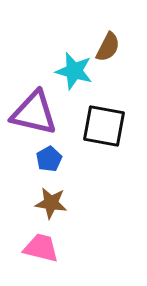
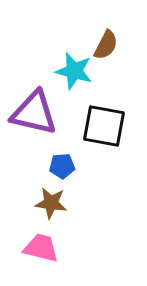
brown semicircle: moved 2 px left, 2 px up
blue pentagon: moved 13 px right, 7 px down; rotated 25 degrees clockwise
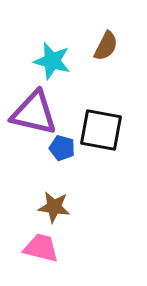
brown semicircle: moved 1 px down
cyan star: moved 22 px left, 10 px up
black square: moved 3 px left, 4 px down
blue pentagon: moved 18 px up; rotated 20 degrees clockwise
brown star: moved 3 px right, 4 px down
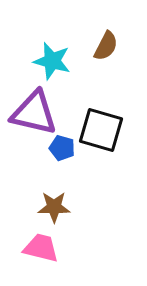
black square: rotated 6 degrees clockwise
brown star: rotated 8 degrees counterclockwise
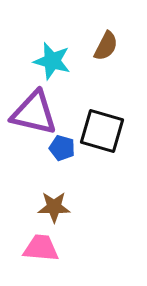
black square: moved 1 px right, 1 px down
pink trapezoid: rotated 9 degrees counterclockwise
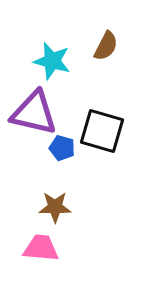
brown star: moved 1 px right
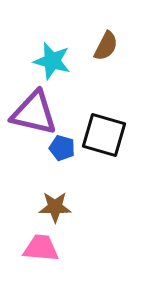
black square: moved 2 px right, 4 px down
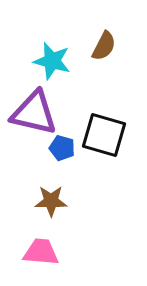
brown semicircle: moved 2 px left
brown star: moved 4 px left, 6 px up
pink trapezoid: moved 4 px down
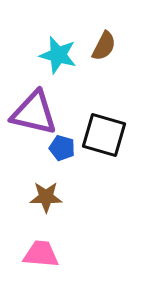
cyan star: moved 6 px right, 6 px up
brown star: moved 5 px left, 4 px up
pink trapezoid: moved 2 px down
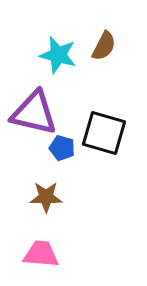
black square: moved 2 px up
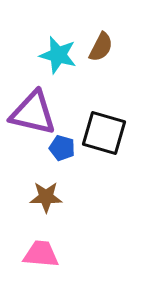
brown semicircle: moved 3 px left, 1 px down
purple triangle: moved 1 px left
